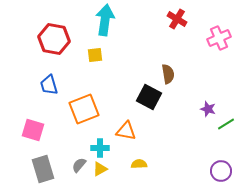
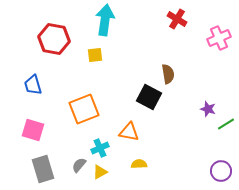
blue trapezoid: moved 16 px left
orange triangle: moved 3 px right, 1 px down
cyan cross: rotated 24 degrees counterclockwise
yellow triangle: moved 3 px down
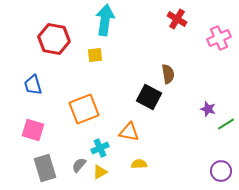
gray rectangle: moved 2 px right, 1 px up
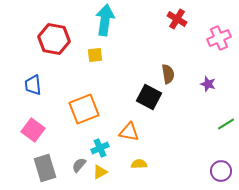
blue trapezoid: rotated 10 degrees clockwise
purple star: moved 25 px up
pink square: rotated 20 degrees clockwise
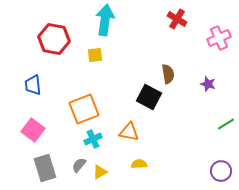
cyan cross: moved 7 px left, 9 px up
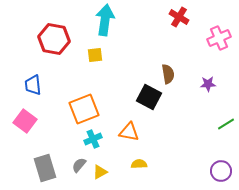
red cross: moved 2 px right, 2 px up
purple star: rotated 21 degrees counterclockwise
pink square: moved 8 px left, 9 px up
